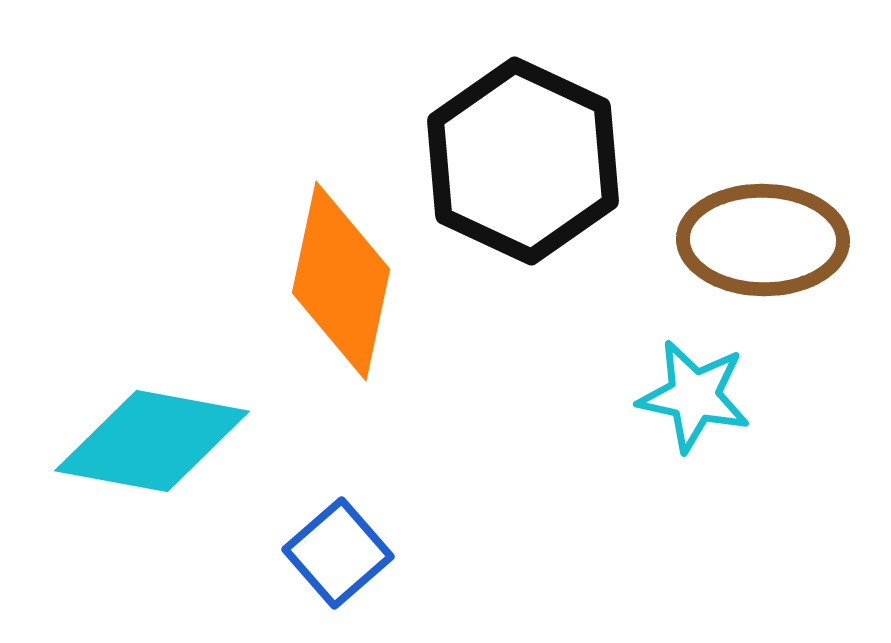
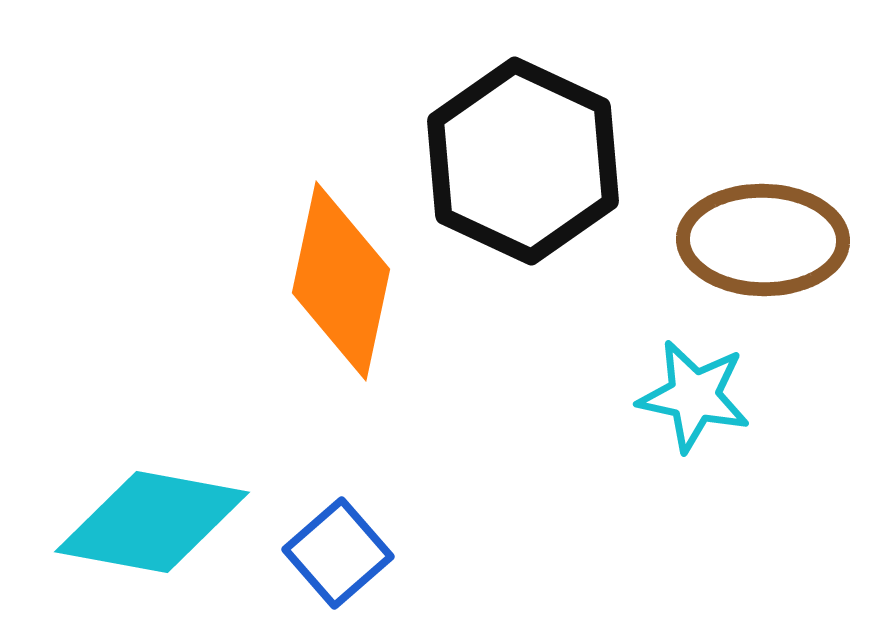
cyan diamond: moved 81 px down
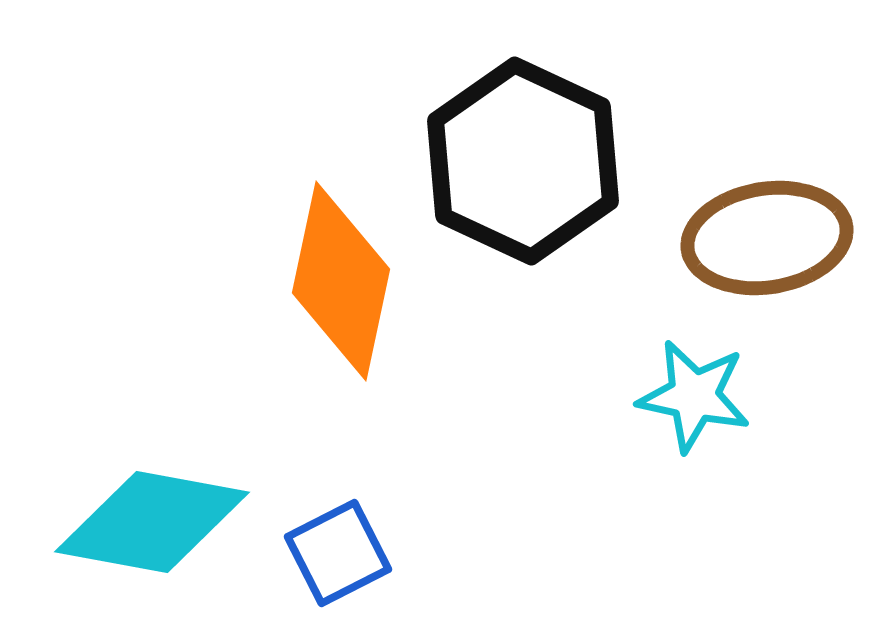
brown ellipse: moved 4 px right, 2 px up; rotated 10 degrees counterclockwise
blue square: rotated 14 degrees clockwise
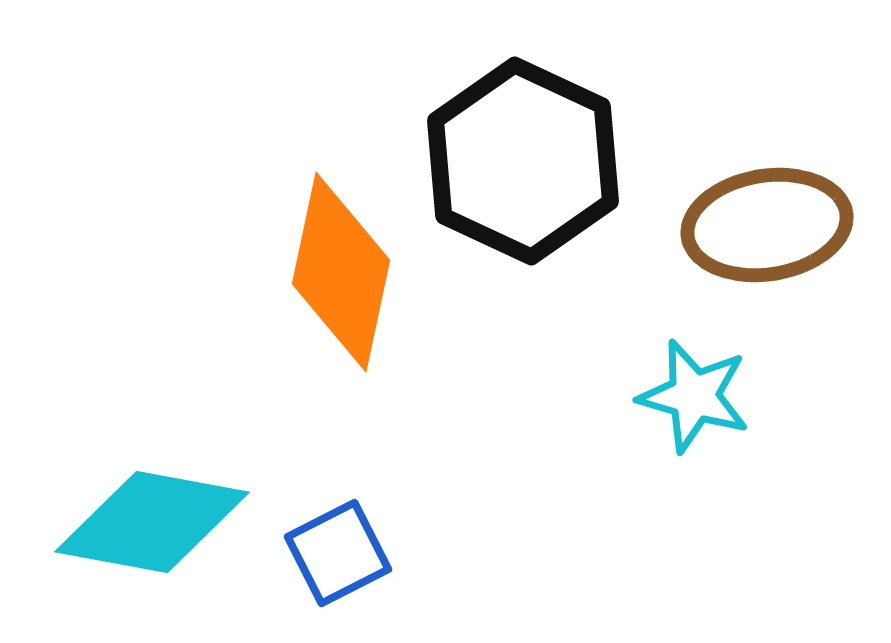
brown ellipse: moved 13 px up
orange diamond: moved 9 px up
cyan star: rotated 4 degrees clockwise
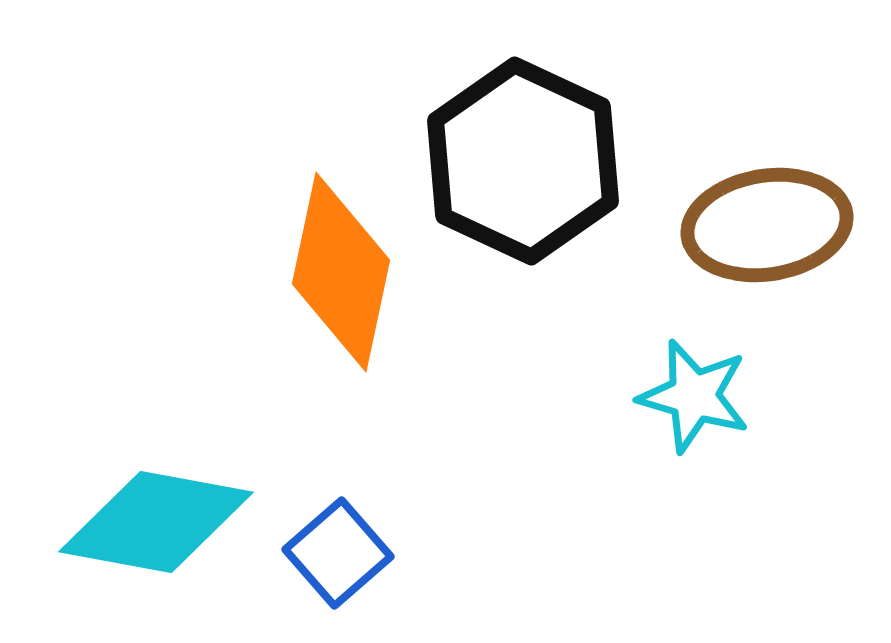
cyan diamond: moved 4 px right
blue square: rotated 14 degrees counterclockwise
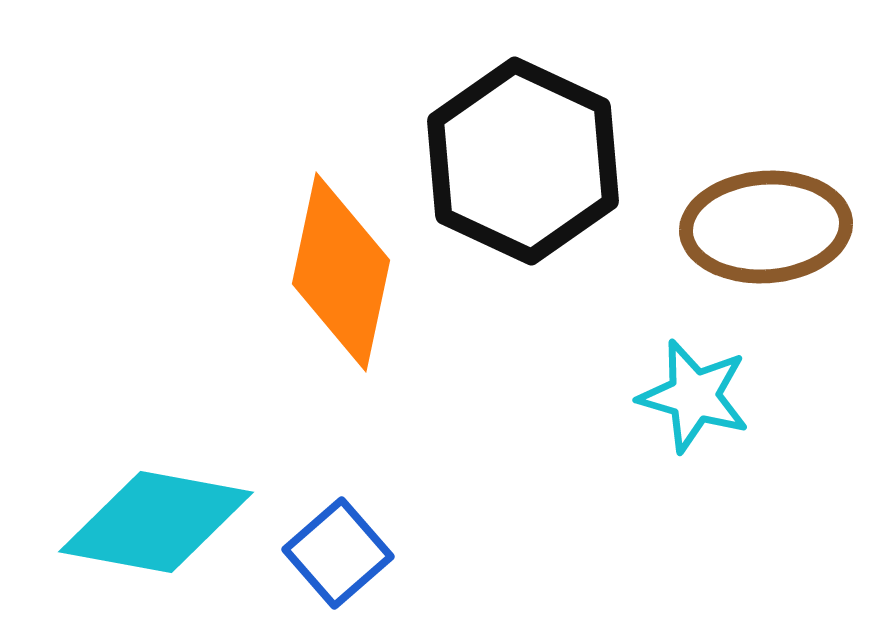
brown ellipse: moved 1 px left, 2 px down; rotated 5 degrees clockwise
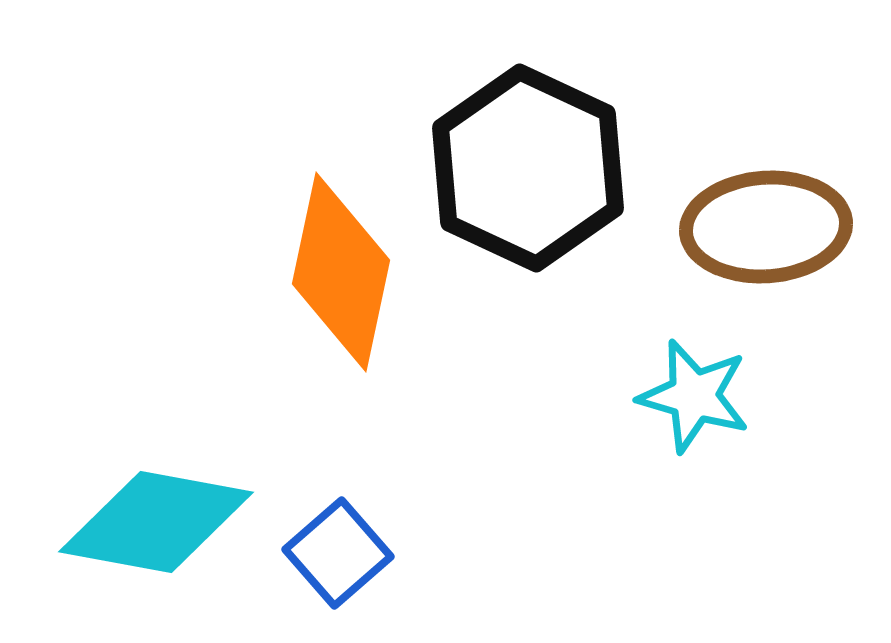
black hexagon: moved 5 px right, 7 px down
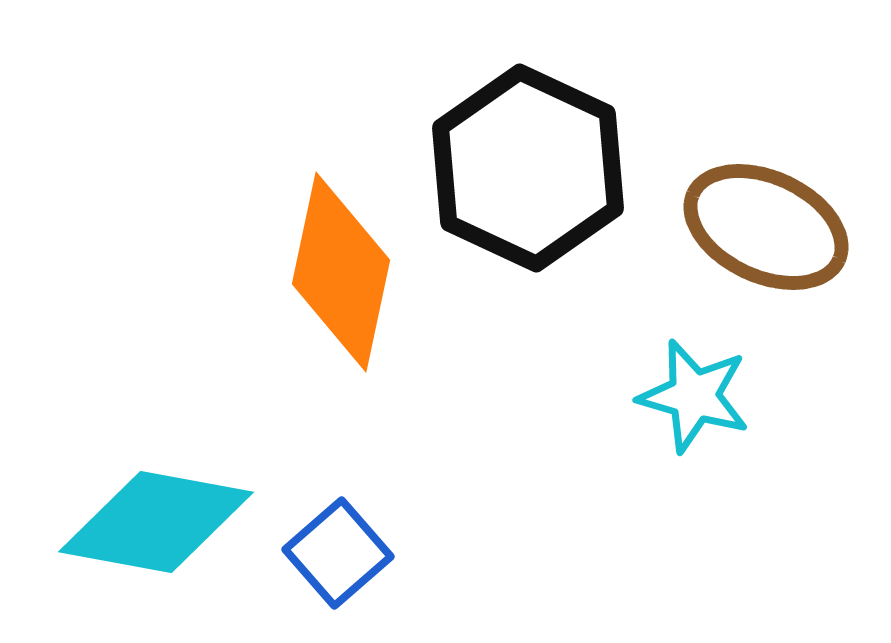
brown ellipse: rotated 29 degrees clockwise
